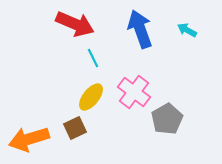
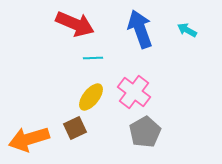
cyan line: rotated 66 degrees counterclockwise
gray pentagon: moved 22 px left, 13 px down
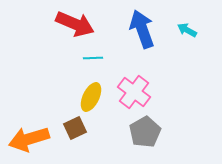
blue arrow: moved 2 px right
yellow ellipse: rotated 12 degrees counterclockwise
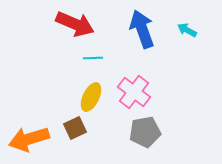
gray pentagon: rotated 20 degrees clockwise
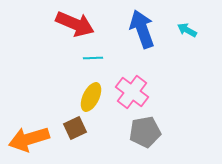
pink cross: moved 2 px left
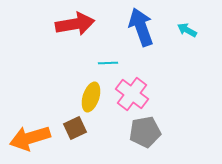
red arrow: rotated 33 degrees counterclockwise
blue arrow: moved 1 px left, 2 px up
cyan line: moved 15 px right, 5 px down
pink cross: moved 2 px down
yellow ellipse: rotated 8 degrees counterclockwise
orange arrow: moved 1 px right, 1 px up
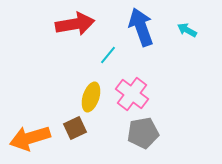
cyan line: moved 8 px up; rotated 48 degrees counterclockwise
gray pentagon: moved 2 px left, 1 px down
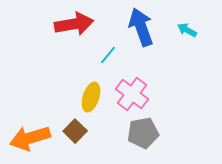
red arrow: moved 1 px left
brown square: moved 3 px down; rotated 20 degrees counterclockwise
